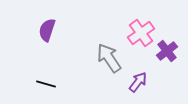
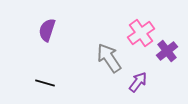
black line: moved 1 px left, 1 px up
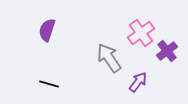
black line: moved 4 px right, 1 px down
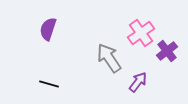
purple semicircle: moved 1 px right, 1 px up
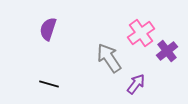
purple arrow: moved 2 px left, 2 px down
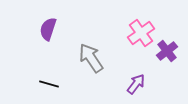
gray arrow: moved 18 px left
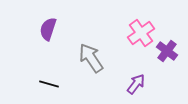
purple cross: rotated 15 degrees counterclockwise
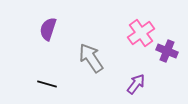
purple cross: rotated 15 degrees counterclockwise
black line: moved 2 px left
